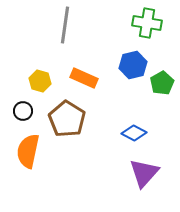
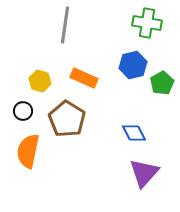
blue diamond: rotated 35 degrees clockwise
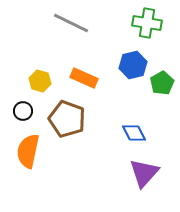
gray line: moved 6 px right, 2 px up; rotated 72 degrees counterclockwise
brown pentagon: rotated 12 degrees counterclockwise
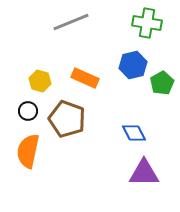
gray line: moved 1 px up; rotated 48 degrees counterclockwise
orange rectangle: moved 1 px right
black circle: moved 5 px right
purple triangle: rotated 48 degrees clockwise
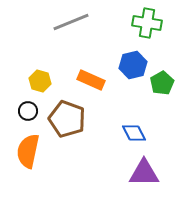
orange rectangle: moved 6 px right, 2 px down
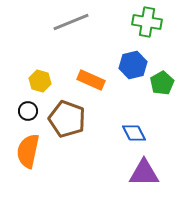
green cross: moved 1 px up
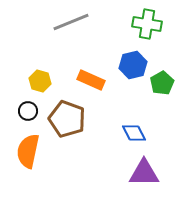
green cross: moved 2 px down
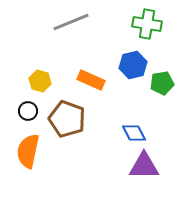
green pentagon: rotated 20 degrees clockwise
purple triangle: moved 7 px up
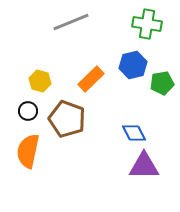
orange rectangle: moved 1 px up; rotated 68 degrees counterclockwise
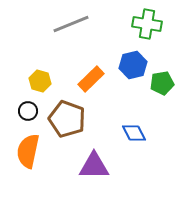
gray line: moved 2 px down
purple triangle: moved 50 px left
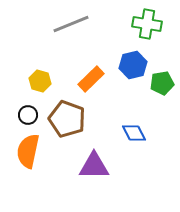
black circle: moved 4 px down
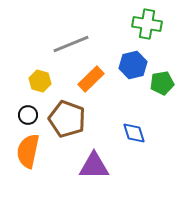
gray line: moved 20 px down
blue diamond: rotated 10 degrees clockwise
